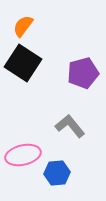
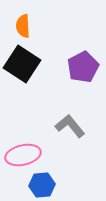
orange semicircle: rotated 40 degrees counterclockwise
black square: moved 1 px left, 1 px down
purple pentagon: moved 6 px up; rotated 12 degrees counterclockwise
blue hexagon: moved 15 px left, 12 px down
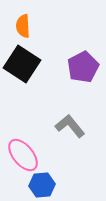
pink ellipse: rotated 64 degrees clockwise
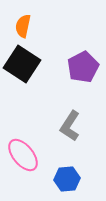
orange semicircle: rotated 15 degrees clockwise
gray L-shape: rotated 108 degrees counterclockwise
blue hexagon: moved 25 px right, 6 px up
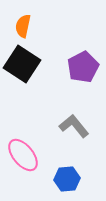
gray L-shape: moved 4 px right; rotated 108 degrees clockwise
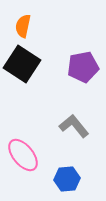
purple pentagon: rotated 16 degrees clockwise
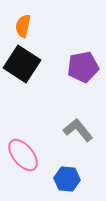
gray L-shape: moved 4 px right, 4 px down
blue hexagon: rotated 10 degrees clockwise
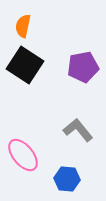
black square: moved 3 px right, 1 px down
